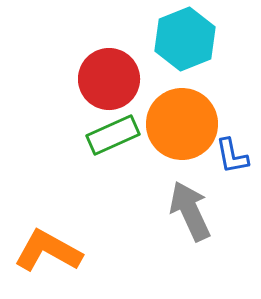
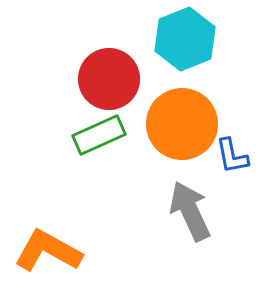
green rectangle: moved 14 px left
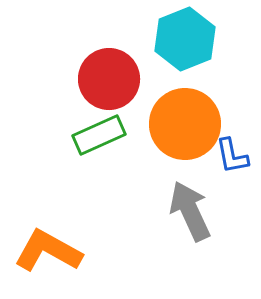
orange circle: moved 3 px right
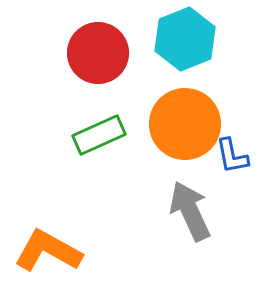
red circle: moved 11 px left, 26 px up
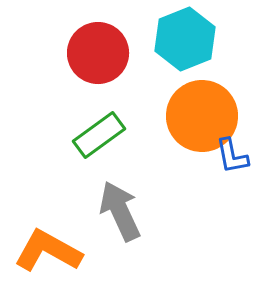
orange circle: moved 17 px right, 8 px up
green rectangle: rotated 12 degrees counterclockwise
gray arrow: moved 70 px left
